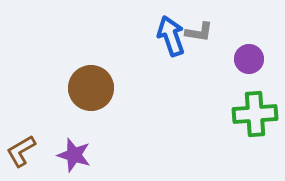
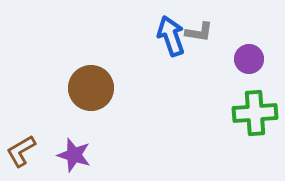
green cross: moved 1 px up
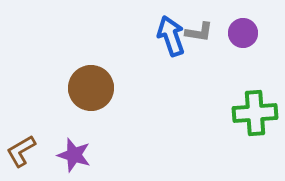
purple circle: moved 6 px left, 26 px up
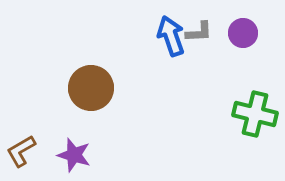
gray L-shape: rotated 12 degrees counterclockwise
green cross: moved 1 px down; rotated 18 degrees clockwise
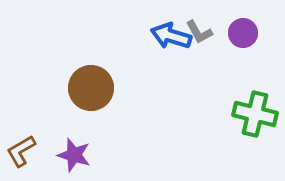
gray L-shape: rotated 64 degrees clockwise
blue arrow: rotated 54 degrees counterclockwise
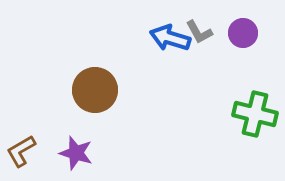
blue arrow: moved 1 px left, 2 px down
brown circle: moved 4 px right, 2 px down
purple star: moved 2 px right, 2 px up
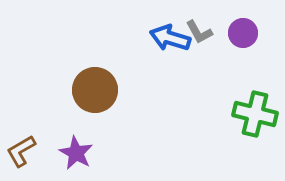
purple star: rotated 12 degrees clockwise
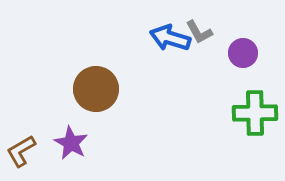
purple circle: moved 20 px down
brown circle: moved 1 px right, 1 px up
green cross: moved 1 px up; rotated 15 degrees counterclockwise
purple star: moved 5 px left, 10 px up
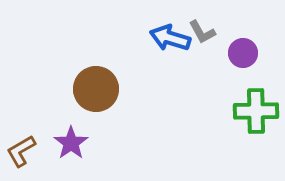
gray L-shape: moved 3 px right
green cross: moved 1 px right, 2 px up
purple star: rotated 8 degrees clockwise
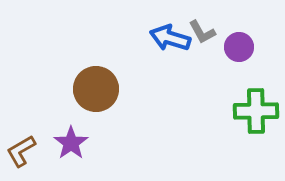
purple circle: moved 4 px left, 6 px up
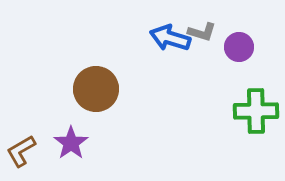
gray L-shape: rotated 44 degrees counterclockwise
